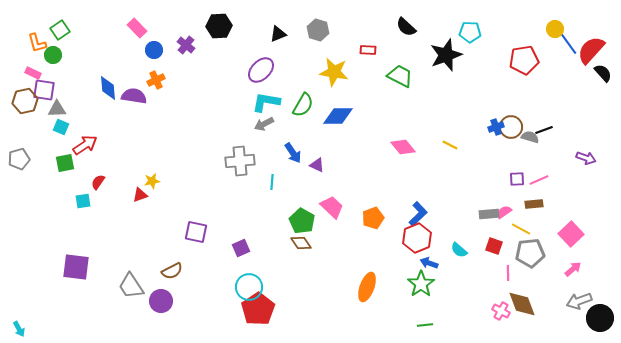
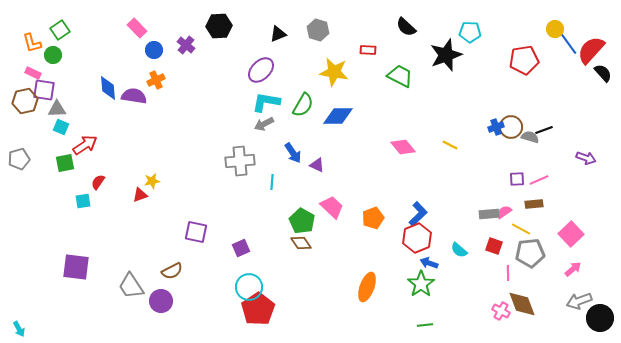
orange L-shape at (37, 43): moved 5 px left
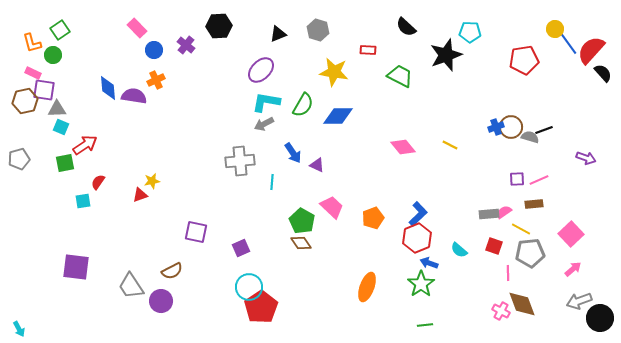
red pentagon at (258, 309): moved 3 px right, 2 px up
